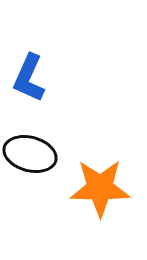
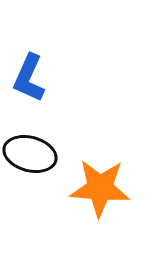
orange star: rotated 4 degrees clockwise
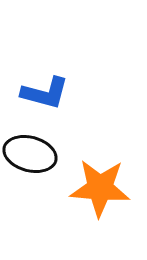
blue L-shape: moved 16 px right, 15 px down; rotated 99 degrees counterclockwise
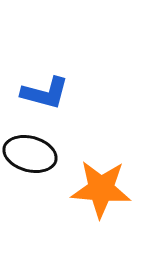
orange star: moved 1 px right, 1 px down
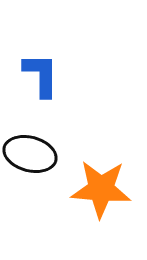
blue L-shape: moved 4 px left, 18 px up; rotated 105 degrees counterclockwise
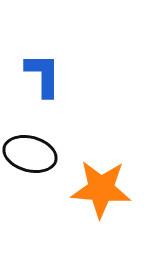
blue L-shape: moved 2 px right
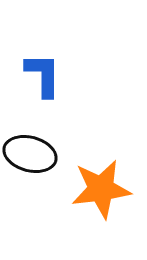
orange star: rotated 12 degrees counterclockwise
